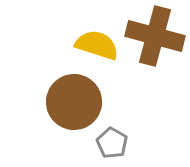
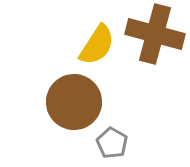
brown cross: moved 2 px up
yellow semicircle: rotated 105 degrees clockwise
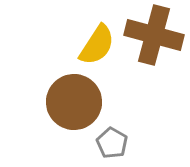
brown cross: moved 1 px left, 1 px down
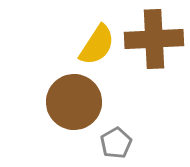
brown cross: moved 4 px down; rotated 18 degrees counterclockwise
gray pentagon: moved 4 px right; rotated 12 degrees clockwise
